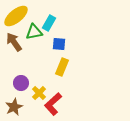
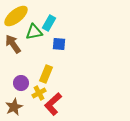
brown arrow: moved 1 px left, 2 px down
yellow rectangle: moved 16 px left, 7 px down
yellow cross: rotated 16 degrees clockwise
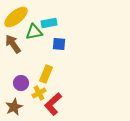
yellow ellipse: moved 1 px down
cyan rectangle: rotated 49 degrees clockwise
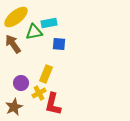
red L-shape: rotated 35 degrees counterclockwise
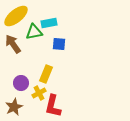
yellow ellipse: moved 1 px up
red L-shape: moved 2 px down
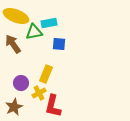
yellow ellipse: rotated 60 degrees clockwise
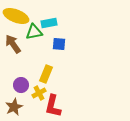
purple circle: moved 2 px down
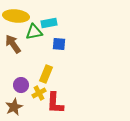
yellow ellipse: rotated 15 degrees counterclockwise
red L-shape: moved 2 px right, 3 px up; rotated 10 degrees counterclockwise
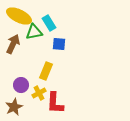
yellow ellipse: moved 3 px right; rotated 20 degrees clockwise
cyan rectangle: rotated 70 degrees clockwise
brown arrow: rotated 60 degrees clockwise
yellow rectangle: moved 3 px up
